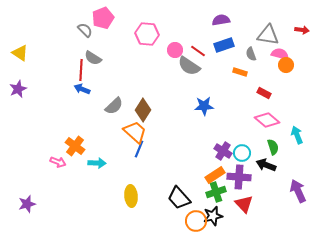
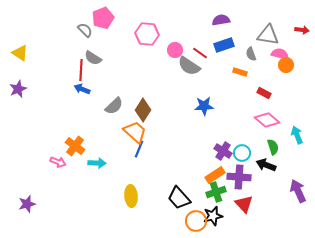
red line at (198, 51): moved 2 px right, 2 px down
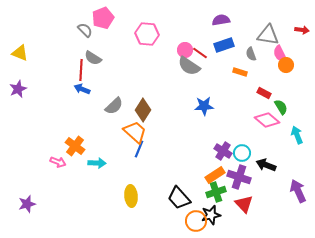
pink circle at (175, 50): moved 10 px right
yellow triangle at (20, 53): rotated 12 degrees counterclockwise
pink semicircle at (280, 54): rotated 132 degrees counterclockwise
green semicircle at (273, 147): moved 8 px right, 40 px up; rotated 14 degrees counterclockwise
purple cross at (239, 177): rotated 15 degrees clockwise
black star at (213, 216): moved 2 px left, 1 px up
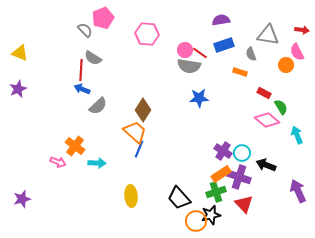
pink semicircle at (280, 54): moved 17 px right, 2 px up
gray semicircle at (189, 66): rotated 25 degrees counterclockwise
gray semicircle at (114, 106): moved 16 px left
blue star at (204, 106): moved 5 px left, 8 px up
orange rectangle at (215, 175): moved 6 px right, 1 px up
purple star at (27, 204): moved 5 px left, 5 px up
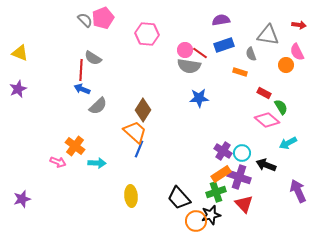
gray semicircle at (85, 30): moved 10 px up
red arrow at (302, 30): moved 3 px left, 5 px up
cyan arrow at (297, 135): moved 9 px left, 8 px down; rotated 96 degrees counterclockwise
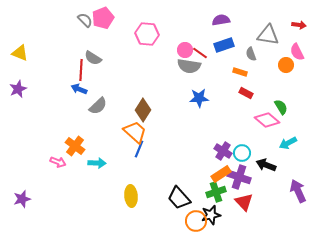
blue arrow at (82, 89): moved 3 px left
red rectangle at (264, 93): moved 18 px left
red triangle at (244, 204): moved 2 px up
